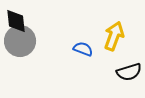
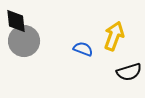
gray circle: moved 4 px right
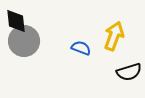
blue semicircle: moved 2 px left, 1 px up
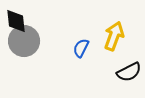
blue semicircle: rotated 84 degrees counterclockwise
black semicircle: rotated 10 degrees counterclockwise
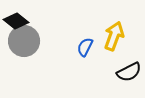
black diamond: rotated 45 degrees counterclockwise
blue semicircle: moved 4 px right, 1 px up
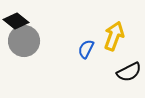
blue semicircle: moved 1 px right, 2 px down
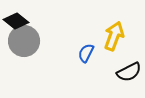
blue semicircle: moved 4 px down
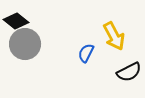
yellow arrow: rotated 132 degrees clockwise
gray circle: moved 1 px right, 3 px down
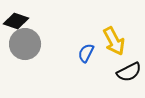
black diamond: rotated 20 degrees counterclockwise
yellow arrow: moved 5 px down
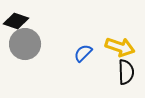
yellow arrow: moved 6 px right, 6 px down; rotated 44 degrees counterclockwise
blue semicircle: moved 3 px left; rotated 18 degrees clockwise
black semicircle: moved 3 px left; rotated 65 degrees counterclockwise
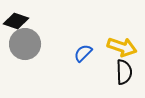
yellow arrow: moved 2 px right
black semicircle: moved 2 px left
